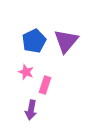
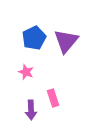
blue pentagon: moved 3 px up
pink rectangle: moved 8 px right, 13 px down; rotated 36 degrees counterclockwise
purple arrow: rotated 12 degrees counterclockwise
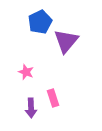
blue pentagon: moved 6 px right, 16 px up
purple arrow: moved 2 px up
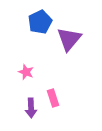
purple triangle: moved 3 px right, 2 px up
